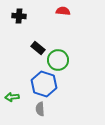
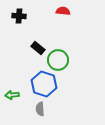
green arrow: moved 2 px up
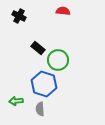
black cross: rotated 24 degrees clockwise
green arrow: moved 4 px right, 6 px down
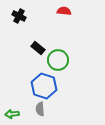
red semicircle: moved 1 px right
blue hexagon: moved 2 px down
green arrow: moved 4 px left, 13 px down
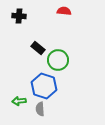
black cross: rotated 24 degrees counterclockwise
green arrow: moved 7 px right, 13 px up
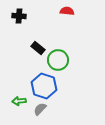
red semicircle: moved 3 px right
gray semicircle: rotated 48 degrees clockwise
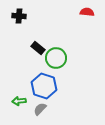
red semicircle: moved 20 px right, 1 px down
green circle: moved 2 px left, 2 px up
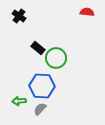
black cross: rotated 32 degrees clockwise
blue hexagon: moved 2 px left; rotated 15 degrees counterclockwise
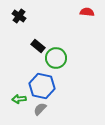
black rectangle: moved 2 px up
blue hexagon: rotated 10 degrees clockwise
green arrow: moved 2 px up
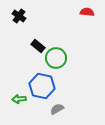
gray semicircle: moved 17 px right; rotated 16 degrees clockwise
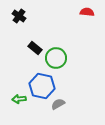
black rectangle: moved 3 px left, 2 px down
gray semicircle: moved 1 px right, 5 px up
